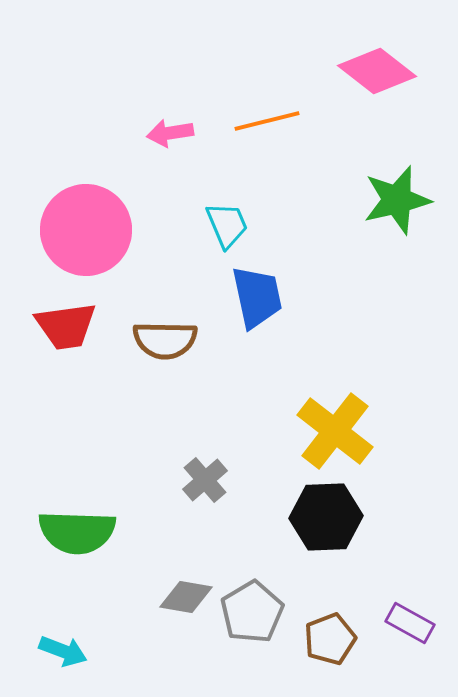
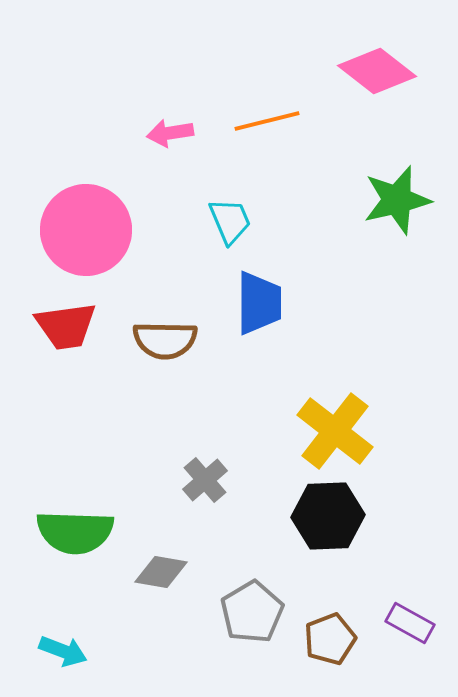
cyan trapezoid: moved 3 px right, 4 px up
blue trapezoid: moved 2 px right, 6 px down; rotated 12 degrees clockwise
black hexagon: moved 2 px right, 1 px up
green semicircle: moved 2 px left
gray diamond: moved 25 px left, 25 px up
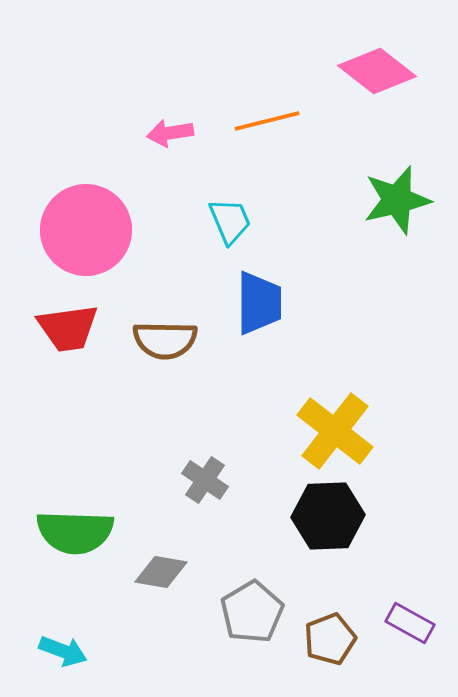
red trapezoid: moved 2 px right, 2 px down
gray cross: rotated 15 degrees counterclockwise
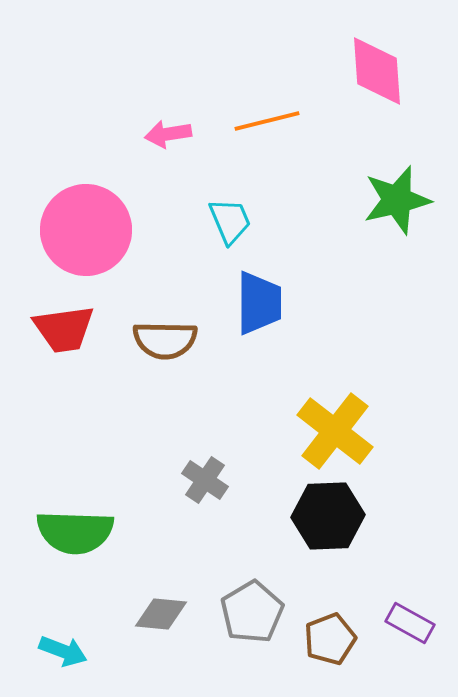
pink diamond: rotated 48 degrees clockwise
pink arrow: moved 2 px left, 1 px down
red trapezoid: moved 4 px left, 1 px down
gray diamond: moved 42 px down; rotated 4 degrees counterclockwise
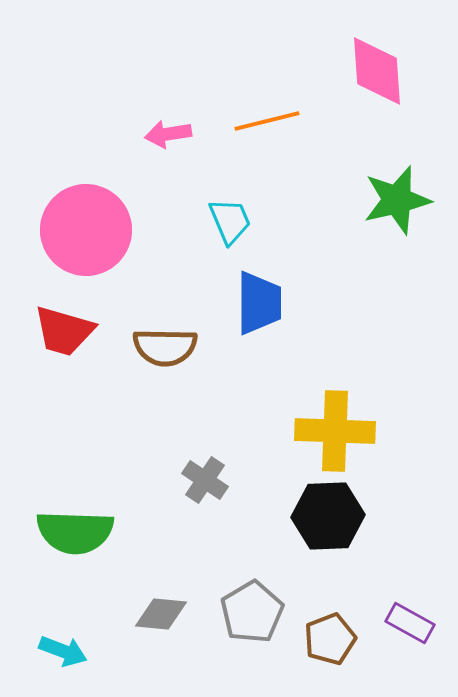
red trapezoid: moved 2 px down; rotated 24 degrees clockwise
brown semicircle: moved 7 px down
yellow cross: rotated 36 degrees counterclockwise
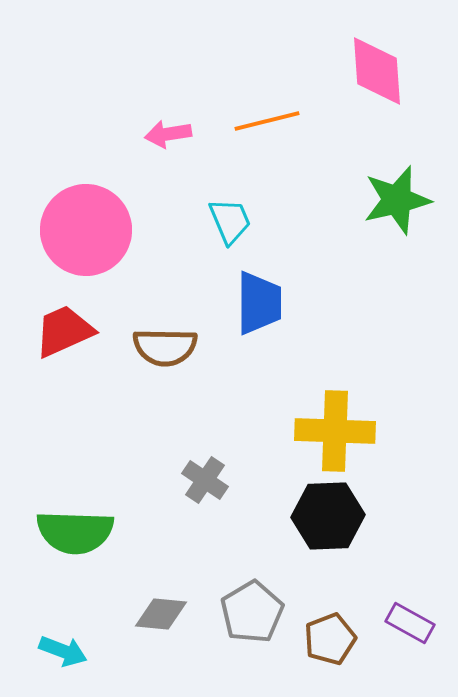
red trapezoid: rotated 140 degrees clockwise
